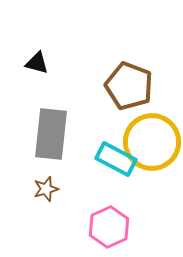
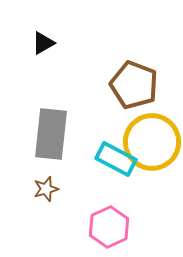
black triangle: moved 6 px right, 20 px up; rotated 45 degrees counterclockwise
brown pentagon: moved 5 px right, 1 px up
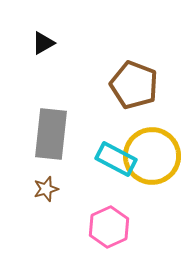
yellow circle: moved 14 px down
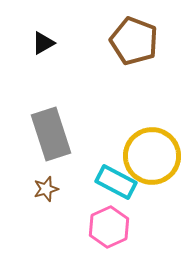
brown pentagon: moved 44 px up
gray rectangle: rotated 24 degrees counterclockwise
cyan rectangle: moved 23 px down
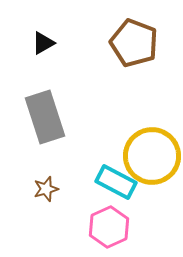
brown pentagon: moved 2 px down
gray rectangle: moved 6 px left, 17 px up
